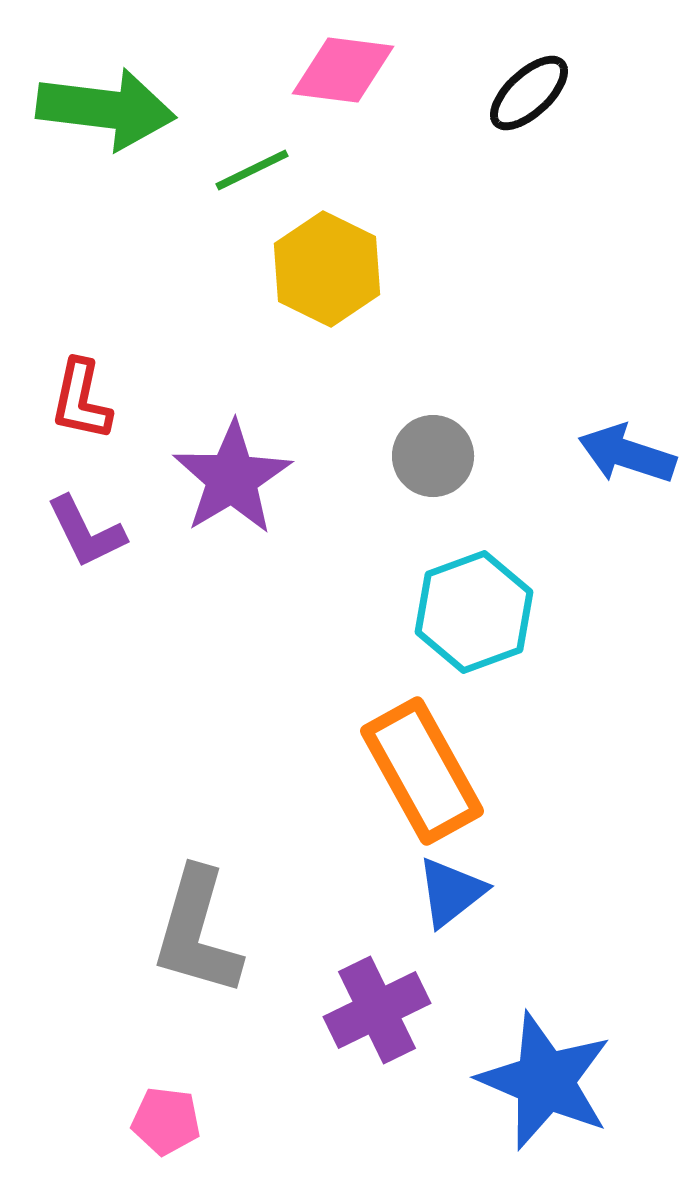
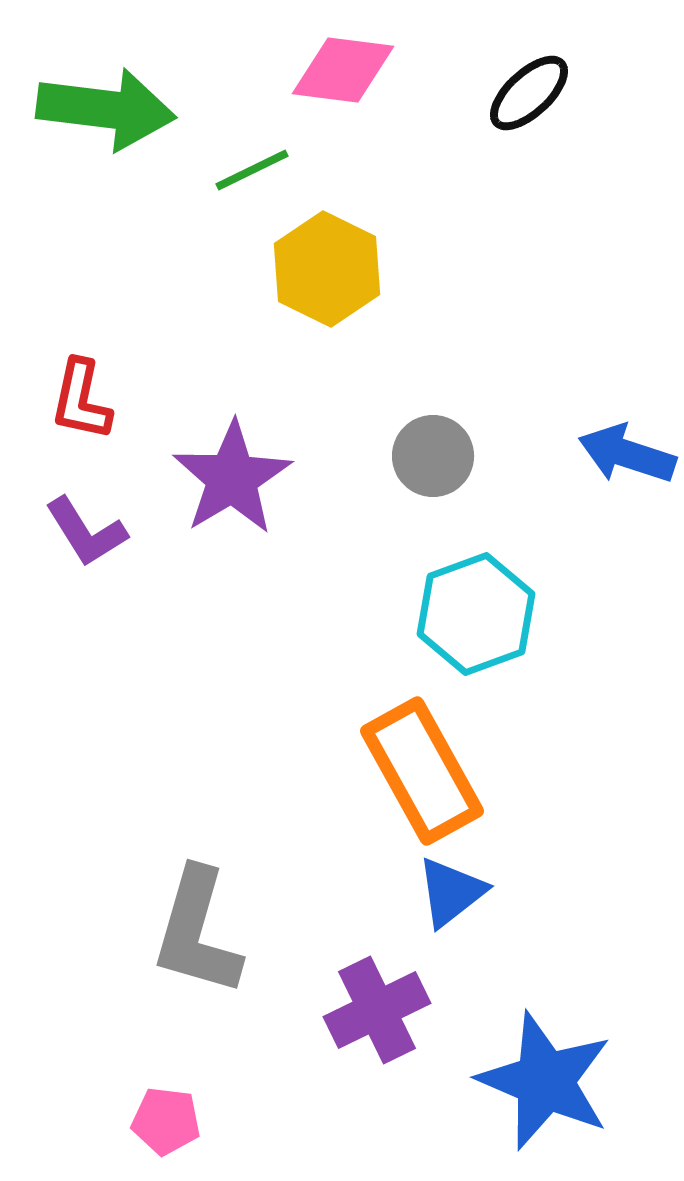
purple L-shape: rotated 6 degrees counterclockwise
cyan hexagon: moved 2 px right, 2 px down
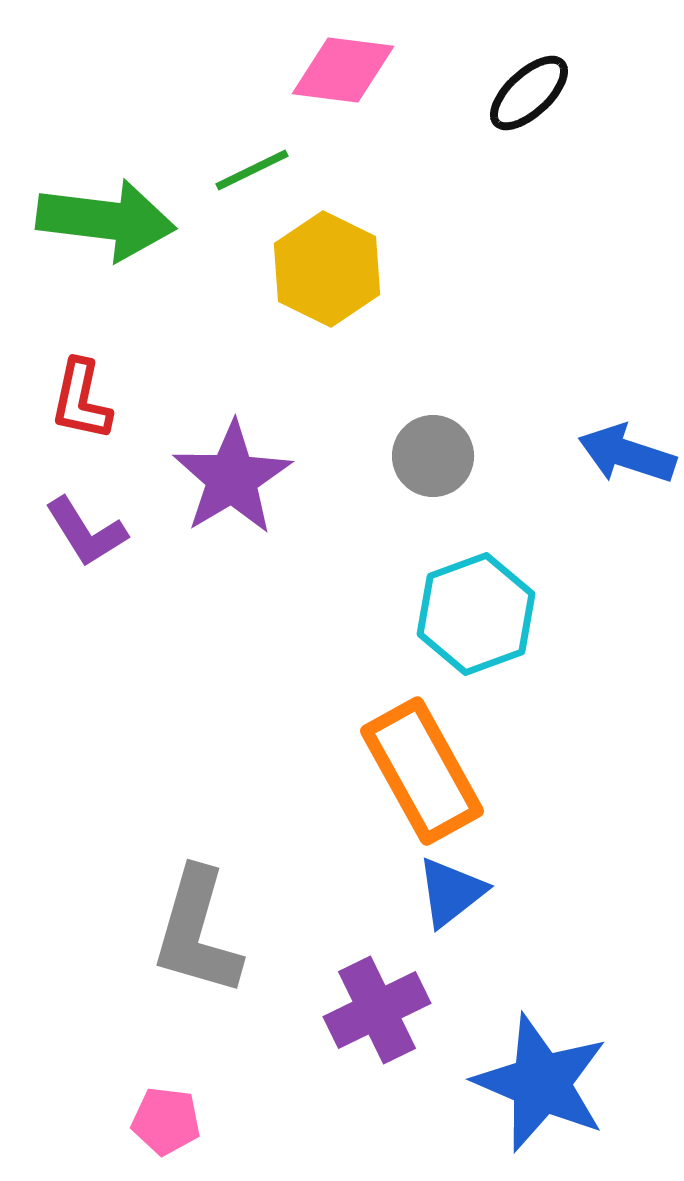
green arrow: moved 111 px down
blue star: moved 4 px left, 2 px down
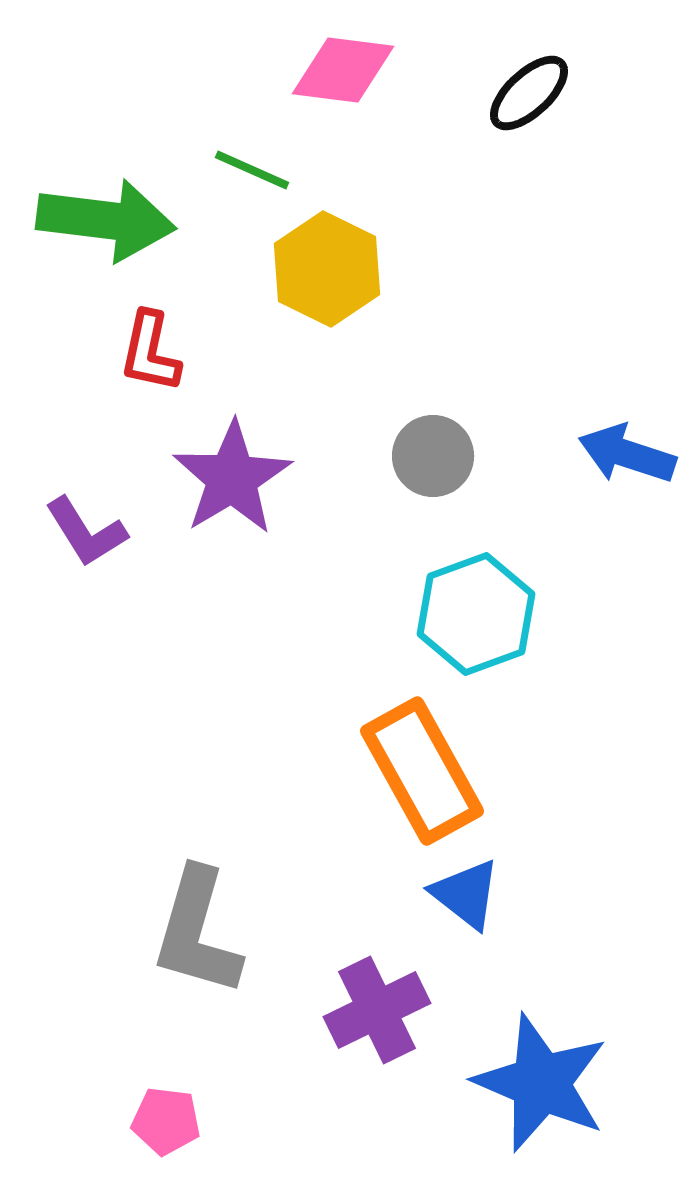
green line: rotated 50 degrees clockwise
red L-shape: moved 69 px right, 48 px up
blue triangle: moved 15 px right, 2 px down; rotated 44 degrees counterclockwise
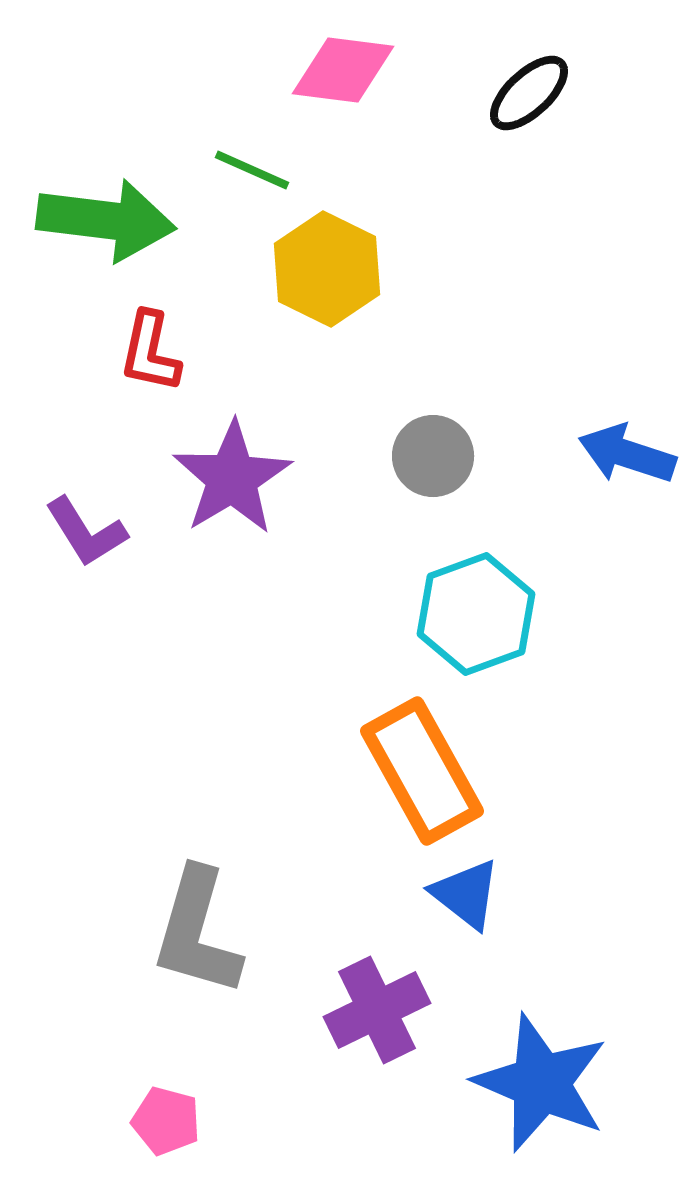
pink pentagon: rotated 8 degrees clockwise
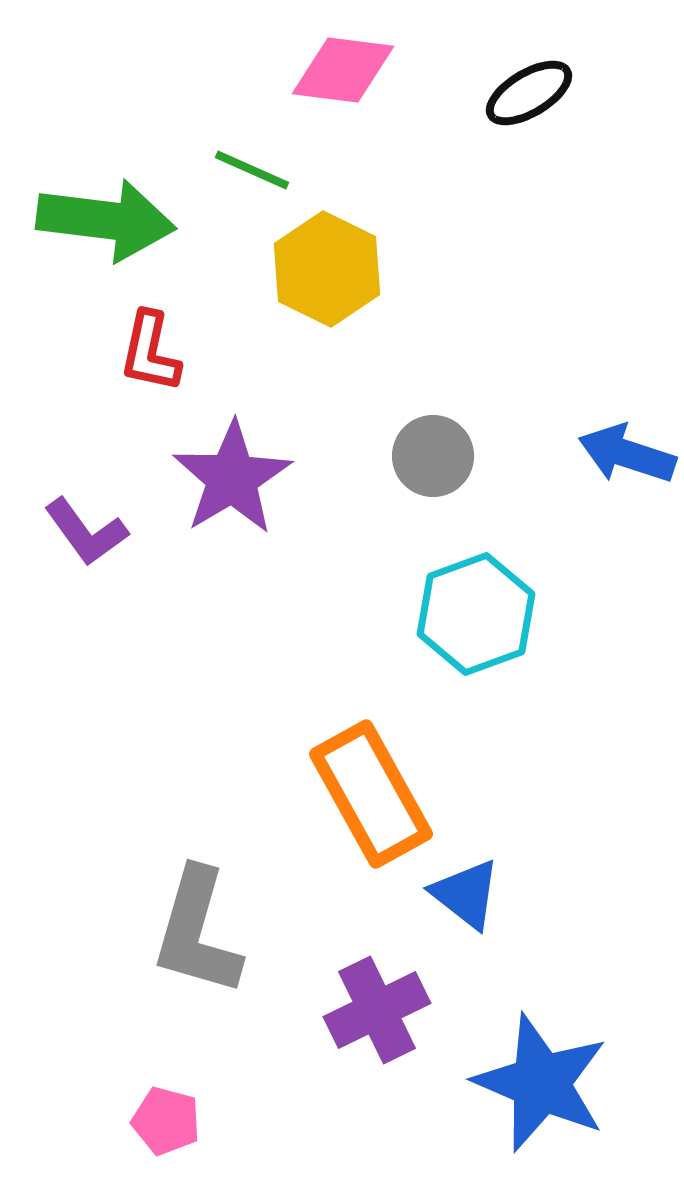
black ellipse: rotated 12 degrees clockwise
purple L-shape: rotated 4 degrees counterclockwise
orange rectangle: moved 51 px left, 23 px down
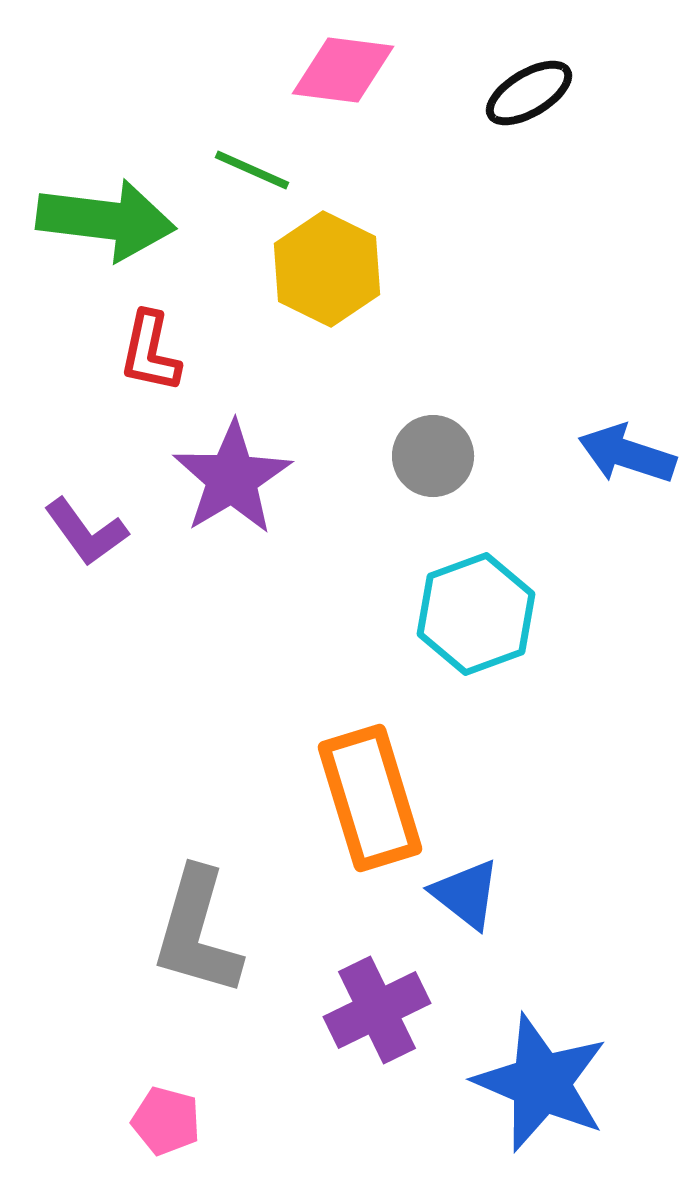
orange rectangle: moved 1 px left, 4 px down; rotated 12 degrees clockwise
